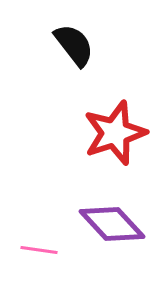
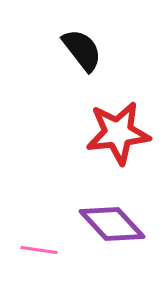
black semicircle: moved 8 px right, 5 px down
red star: moved 3 px right; rotated 12 degrees clockwise
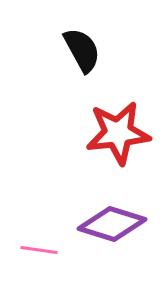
black semicircle: rotated 9 degrees clockwise
purple diamond: rotated 30 degrees counterclockwise
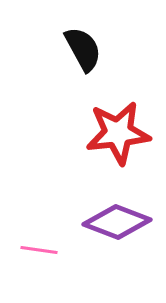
black semicircle: moved 1 px right, 1 px up
purple diamond: moved 5 px right, 2 px up; rotated 4 degrees clockwise
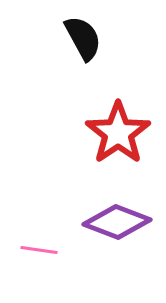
black semicircle: moved 11 px up
red star: rotated 28 degrees counterclockwise
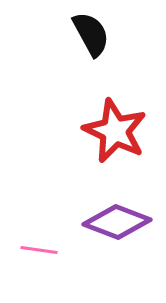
black semicircle: moved 8 px right, 4 px up
red star: moved 3 px left, 2 px up; rotated 12 degrees counterclockwise
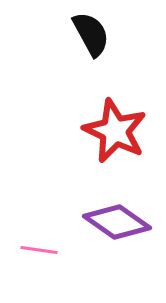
purple diamond: rotated 14 degrees clockwise
